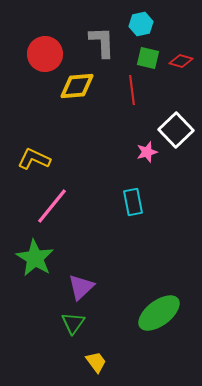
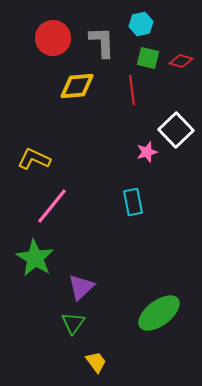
red circle: moved 8 px right, 16 px up
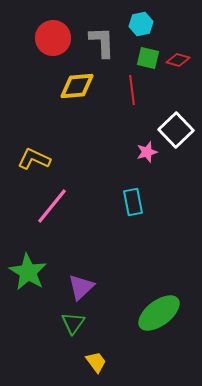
red diamond: moved 3 px left, 1 px up
green star: moved 7 px left, 14 px down
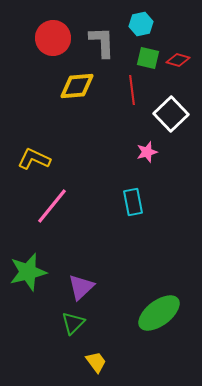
white square: moved 5 px left, 16 px up
green star: rotated 27 degrees clockwise
green triangle: rotated 10 degrees clockwise
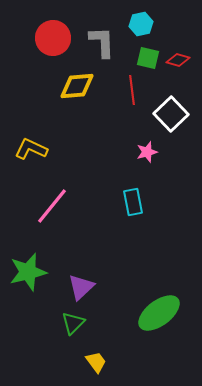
yellow L-shape: moved 3 px left, 10 px up
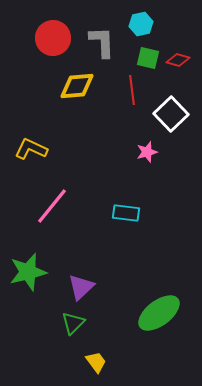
cyan rectangle: moved 7 px left, 11 px down; rotated 72 degrees counterclockwise
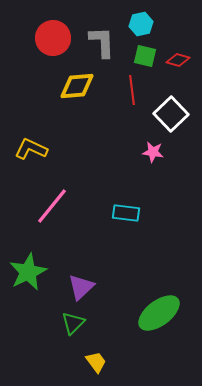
green square: moved 3 px left, 2 px up
pink star: moved 6 px right; rotated 25 degrees clockwise
green star: rotated 12 degrees counterclockwise
